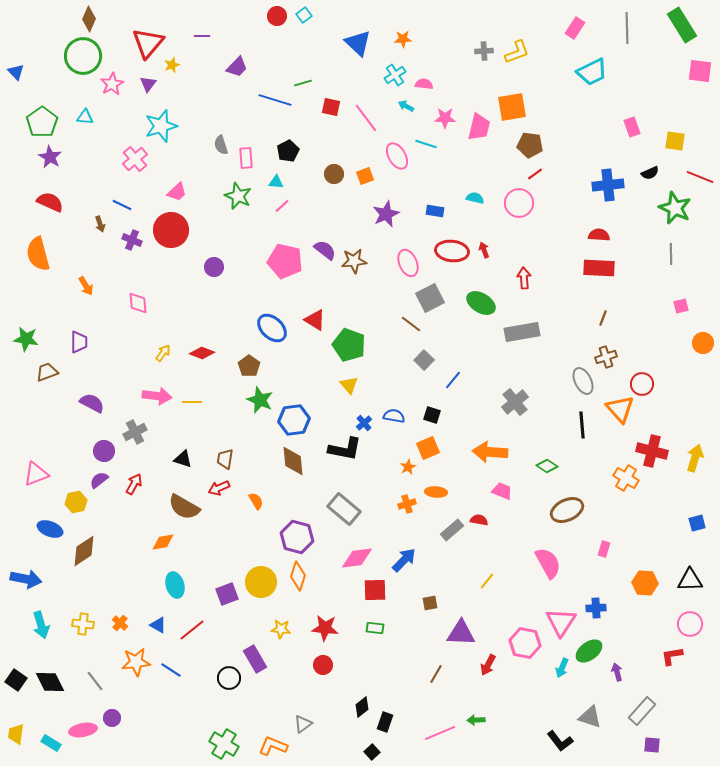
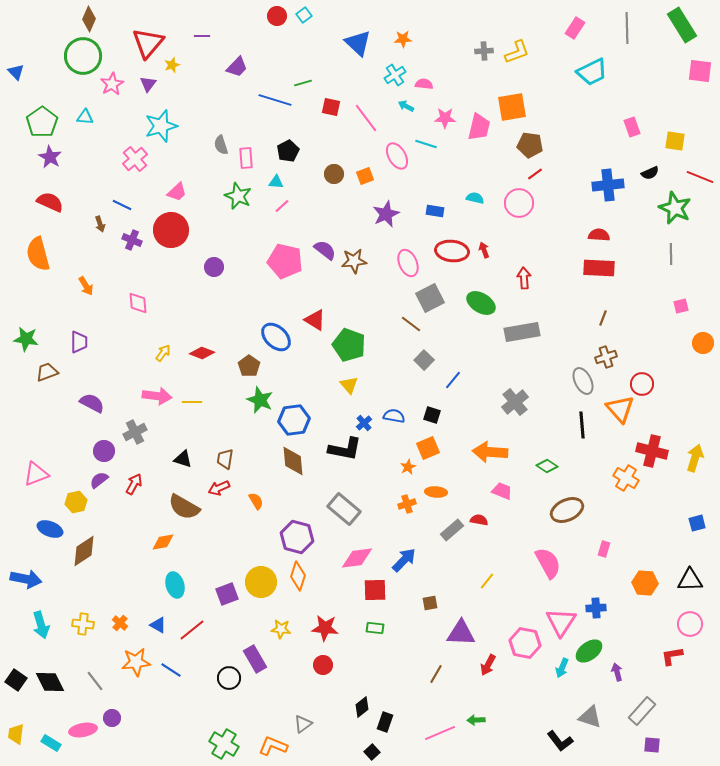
blue ellipse at (272, 328): moved 4 px right, 9 px down
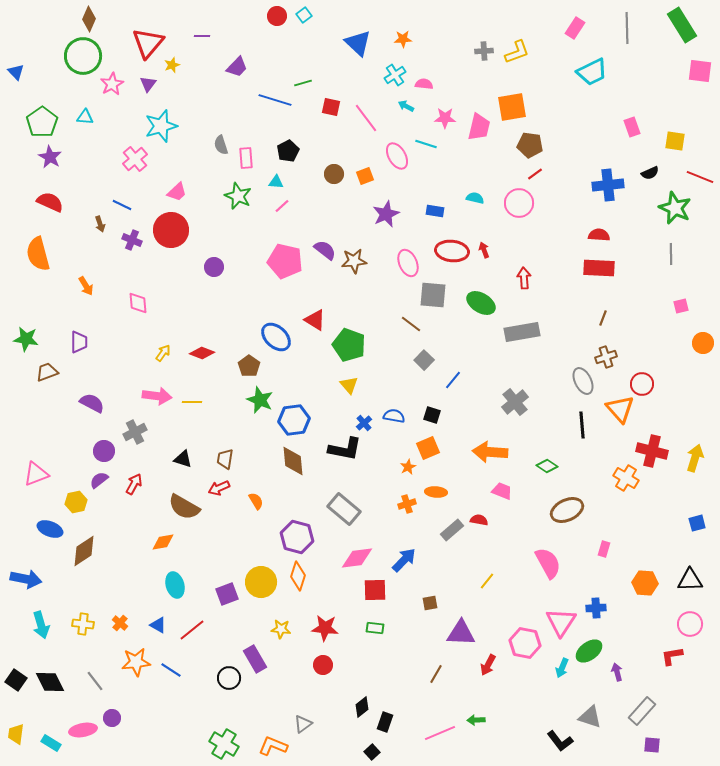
gray square at (430, 298): moved 3 px right, 3 px up; rotated 32 degrees clockwise
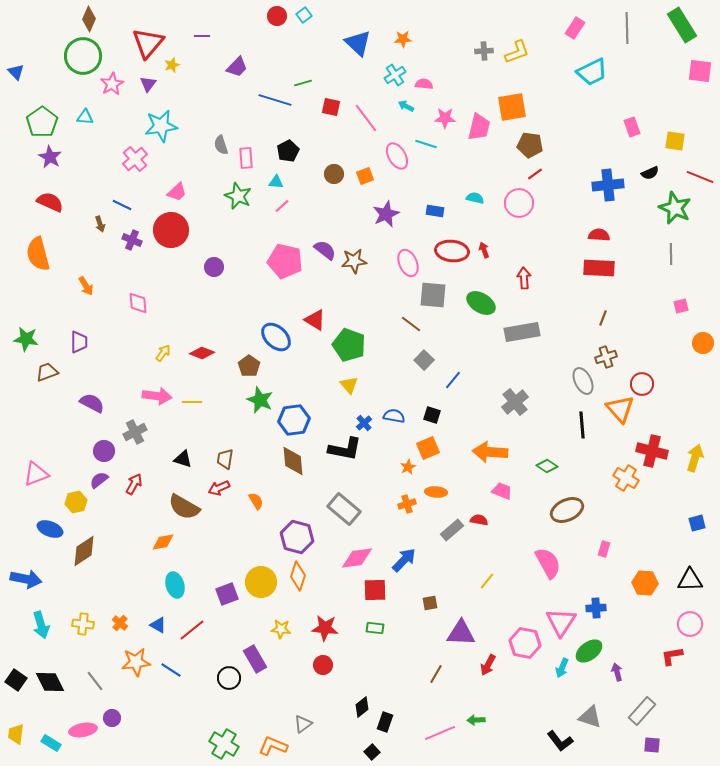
cyan star at (161, 126): rotated 8 degrees clockwise
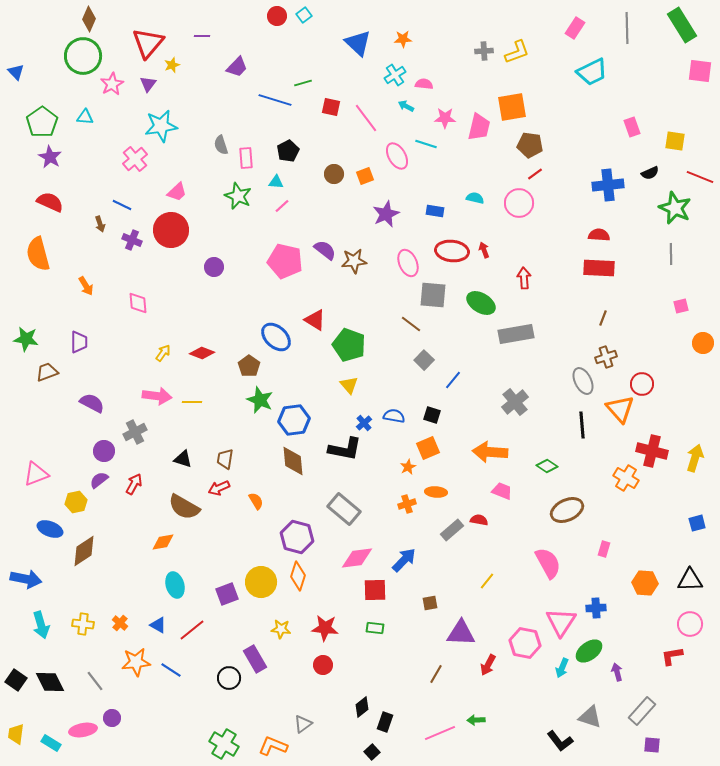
gray rectangle at (522, 332): moved 6 px left, 2 px down
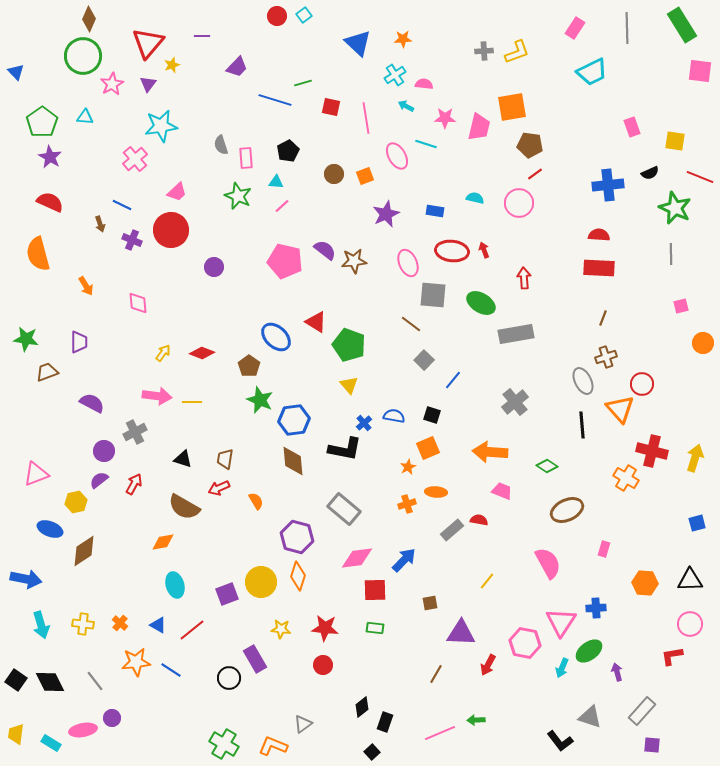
pink line at (366, 118): rotated 28 degrees clockwise
red triangle at (315, 320): moved 1 px right, 2 px down
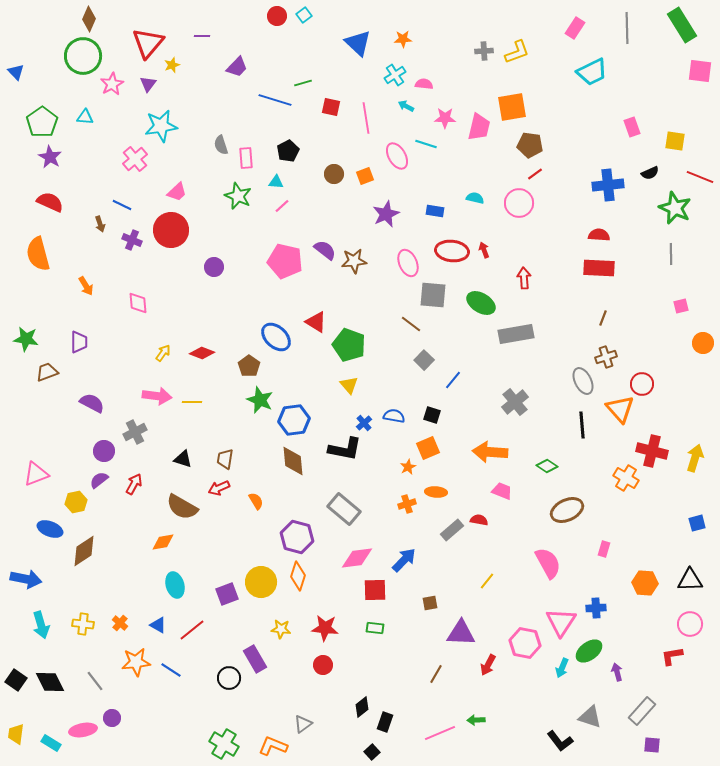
brown semicircle at (184, 507): moved 2 px left
